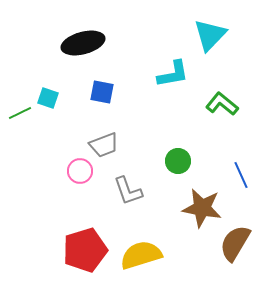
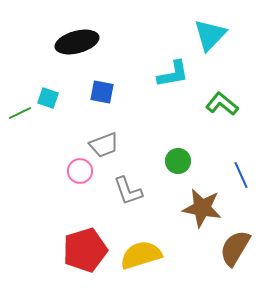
black ellipse: moved 6 px left, 1 px up
brown semicircle: moved 5 px down
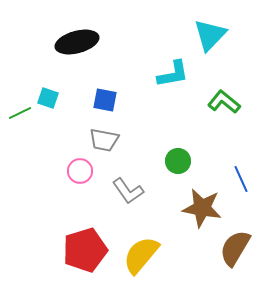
blue square: moved 3 px right, 8 px down
green L-shape: moved 2 px right, 2 px up
gray trapezoid: moved 5 px up; rotated 32 degrees clockwise
blue line: moved 4 px down
gray L-shape: rotated 16 degrees counterclockwise
yellow semicircle: rotated 33 degrees counterclockwise
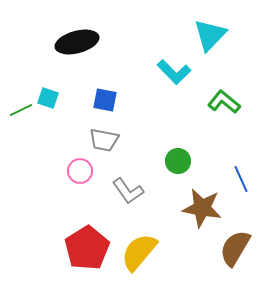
cyan L-shape: moved 1 px right, 2 px up; rotated 56 degrees clockwise
green line: moved 1 px right, 3 px up
red pentagon: moved 2 px right, 2 px up; rotated 15 degrees counterclockwise
yellow semicircle: moved 2 px left, 3 px up
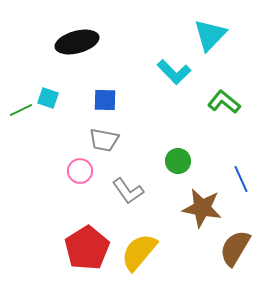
blue square: rotated 10 degrees counterclockwise
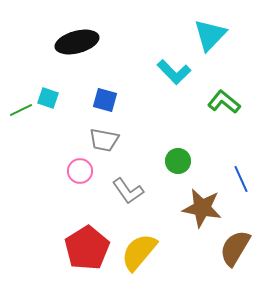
blue square: rotated 15 degrees clockwise
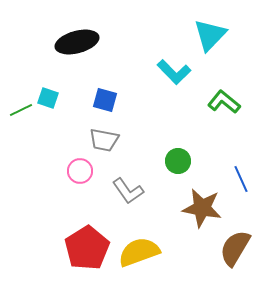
yellow semicircle: rotated 30 degrees clockwise
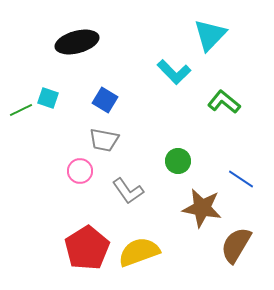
blue square: rotated 15 degrees clockwise
blue line: rotated 32 degrees counterclockwise
brown semicircle: moved 1 px right, 3 px up
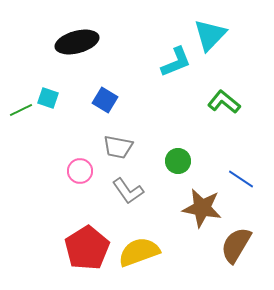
cyan L-shape: moved 2 px right, 10 px up; rotated 68 degrees counterclockwise
gray trapezoid: moved 14 px right, 7 px down
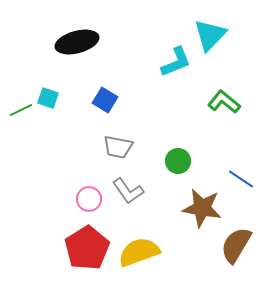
pink circle: moved 9 px right, 28 px down
